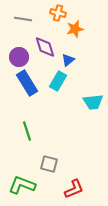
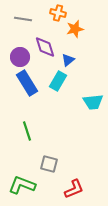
purple circle: moved 1 px right
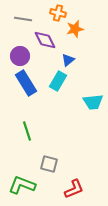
purple diamond: moved 7 px up; rotated 10 degrees counterclockwise
purple circle: moved 1 px up
blue rectangle: moved 1 px left
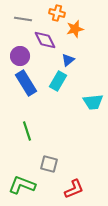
orange cross: moved 1 px left
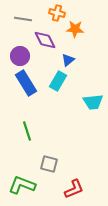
orange star: rotated 18 degrees clockwise
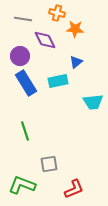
blue triangle: moved 8 px right, 2 px down
cyan rectangle: rotated 48 degrees clockwise
green line: moved 2 px left
gray square: rotated 24 degrees counterclockwise
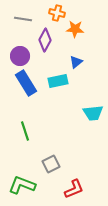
purple diamond: rotated 55 degrees clockwise
cyan trapezoid: moved 11 px down
gray square: moved 2 px right; rotated 18 degrees counterclockwise
